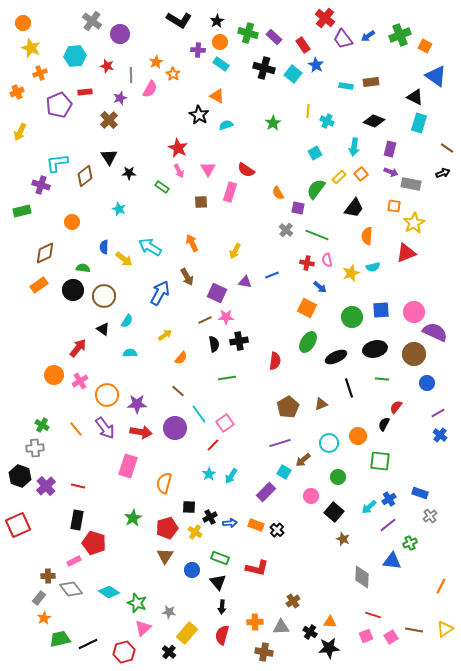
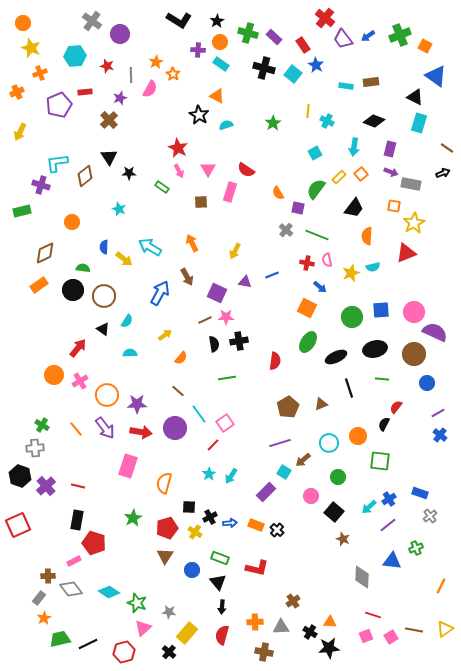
green cross at (410, 543): moved 6 px right, 5 px down
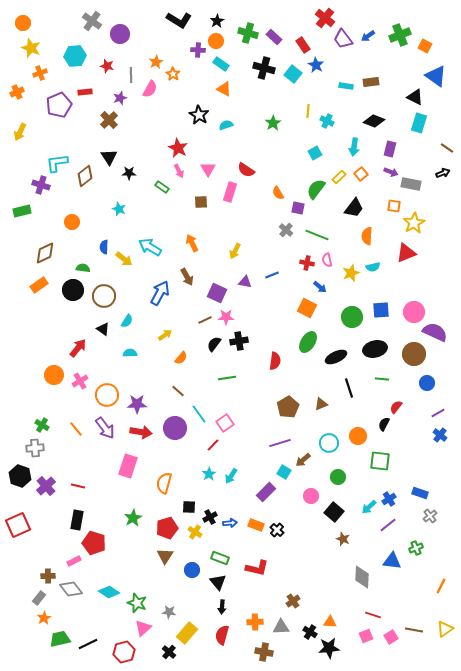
orange circle at (220, 42): moved 4 px left, 1 px up
orange triangle at (217, 96): moved 7 px right, 7 px up
black semicircle at (214, 344): rotated 133 degrees counterclockwise
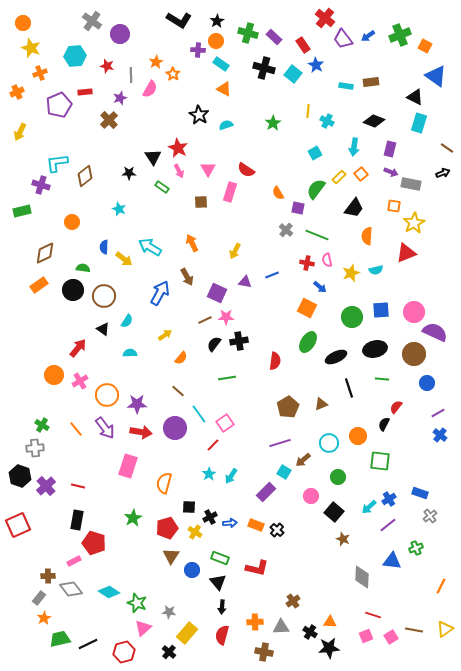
black triangle at (109, 157): moved 44 px right
cyan semicircle at (373, 267): moved 3 px right, 3 px down
brown triangle at (165, 556): moved 6 px right
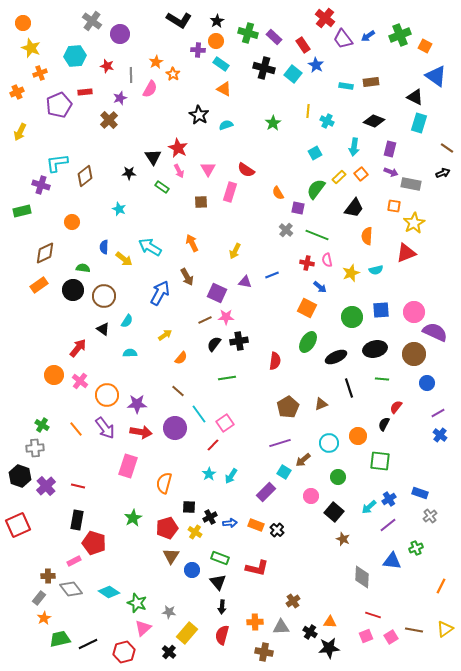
pink cross at (80, 381): rotated 21 degrees counterclockwise
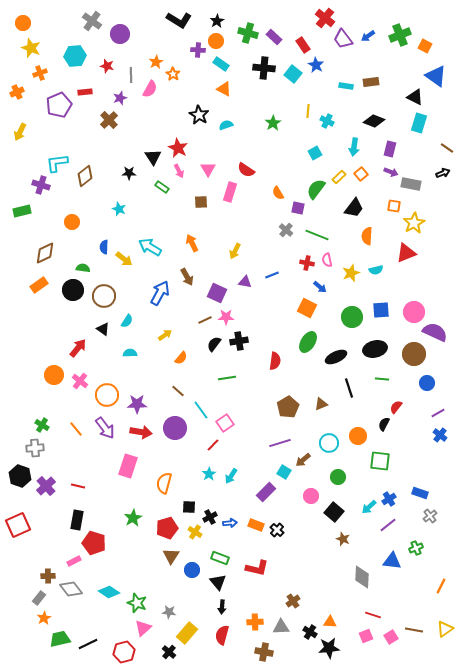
black cross at (264, 68): rotated 10 degrees counterclockwise
cyan line at (199, 414): moved 2 px right, 4 px up
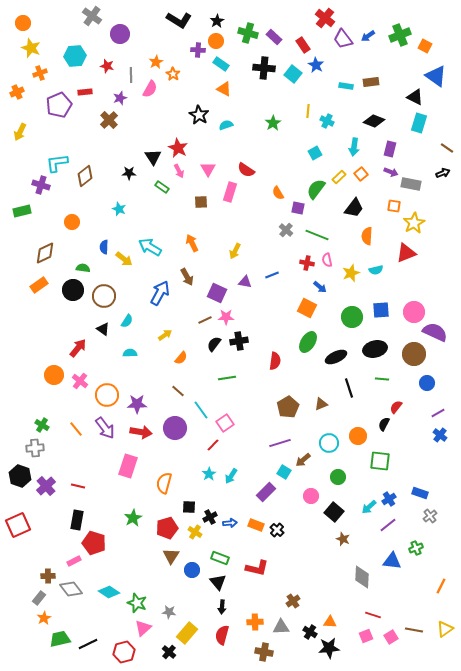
gray cross at (92, 21): moved 5 px up
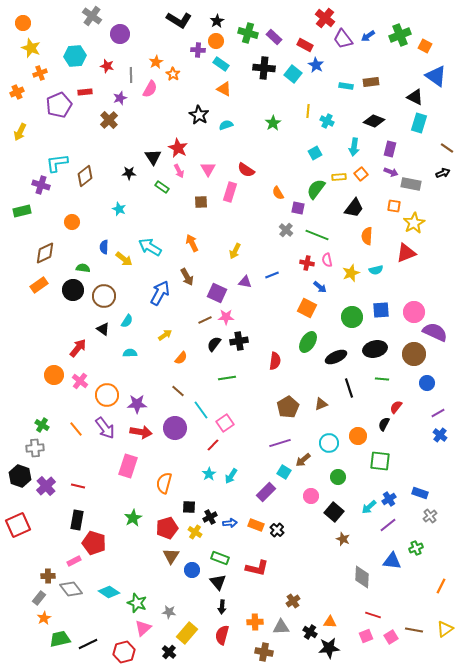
red rectangle at (303, 45): moved 2 px right; rotated 28 degrees counterclockwise
yellow rectangle at (339, 177): rotated 40 degrees clockwise
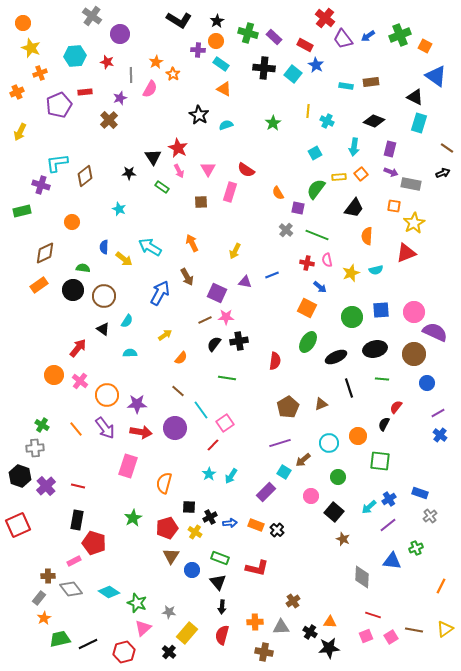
red star at (107, 66): moved 4 px up
green line at (227, 378): rotated 18 degrees clockwise
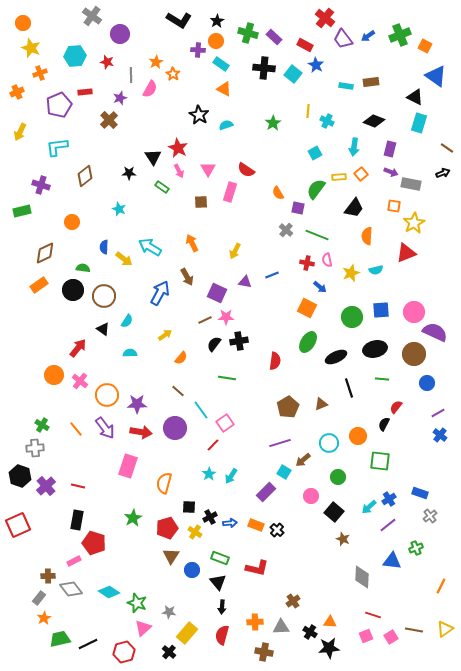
cyan L-shape at (57, 163): moved 16 px up
